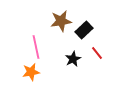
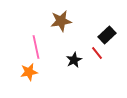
black rectangle: moved 23 px right, 5 px down
black star: moved 1 px right, 1 px down
orange star: moved 2 px left
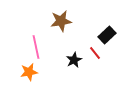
red line: moved 2 px left
